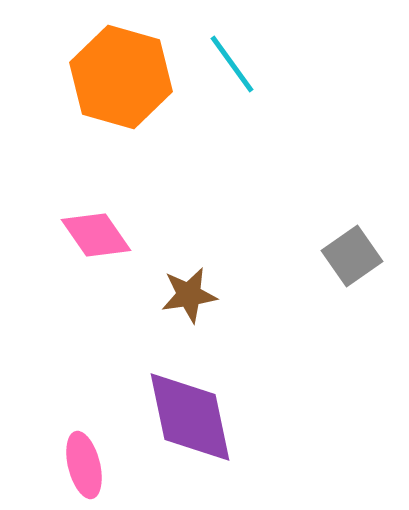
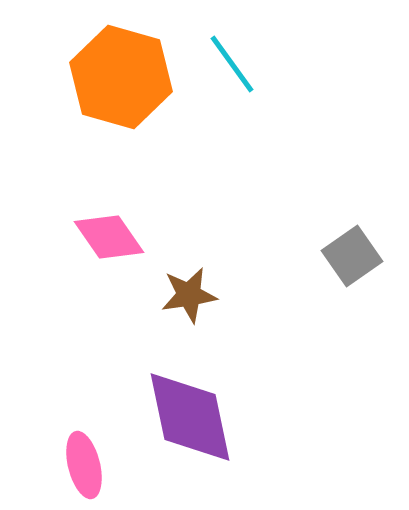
pink diamond: moved 13 px right, 2 px down
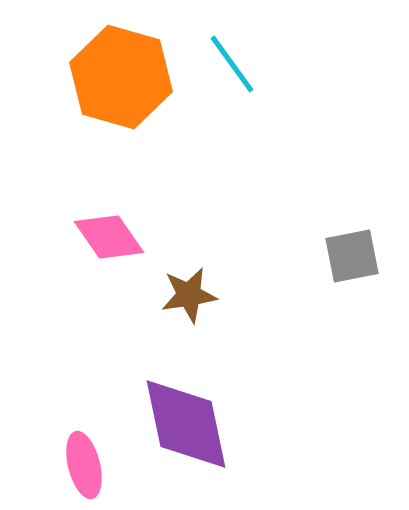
gray square: rotated 24 degrees clockwise
purple diamond: moved 4 px left, 7 px down
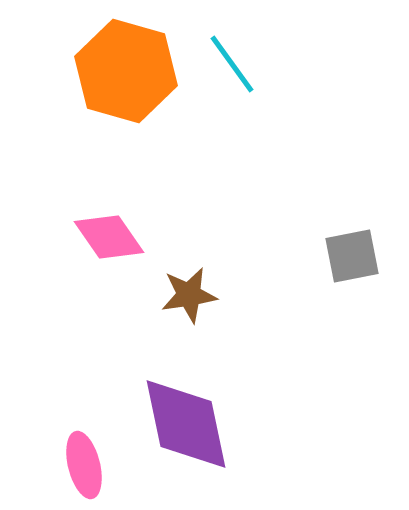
orange hexagon: moved 5 px right, 6 px up
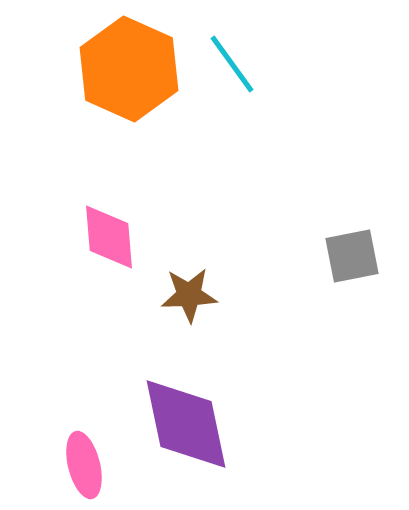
orange hexagon: moved 3 px right, 2 px up; rotated 8 degrees clockwise
pink diamond: rotated 30 degrees clockwise
brown star: rotated 6 degrees clockwise
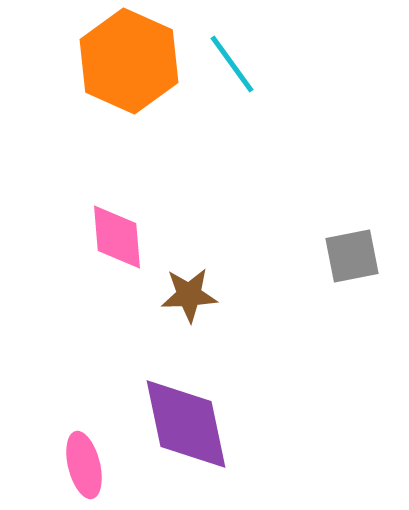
orange hexagon: moved 8 px up
pink diamond: moved 8 px right
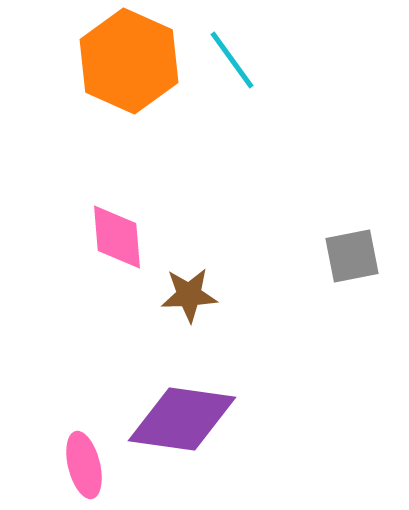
cyan line: moved 4 px up
purple diamond: moved 4 px left, 5 px up; rotated 70 degrees counterclockwise
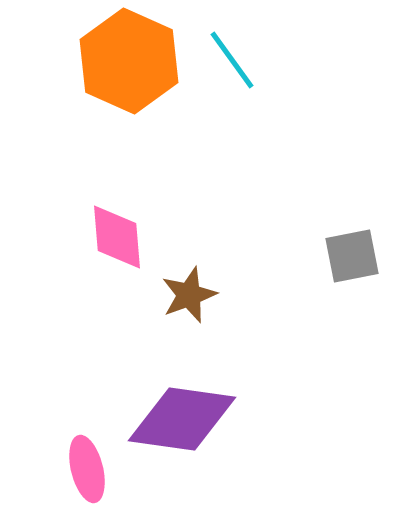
brown star: rotated 18 degrees counterclockwise
pink ellipse: moved 3 px right, 4 px down
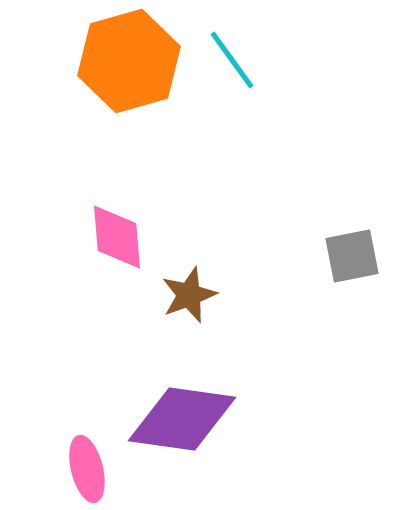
orange hexagon: rotated 20 degrees clockwise
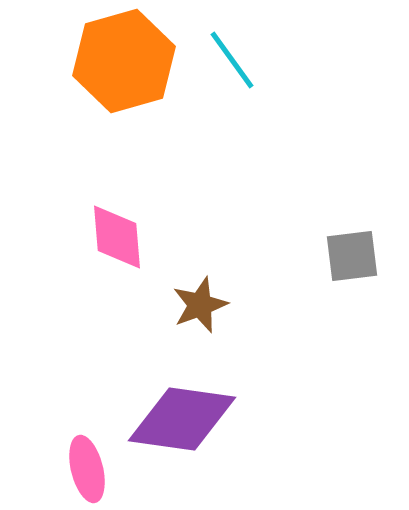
orange hexagon: moved 5 px left
gray square: rotated 4 degrees clockwise
brown star: moved 11 px right, 10 px down
